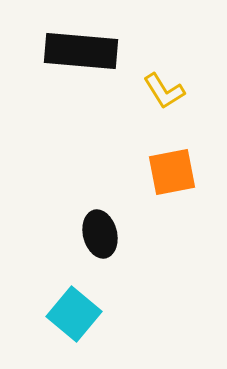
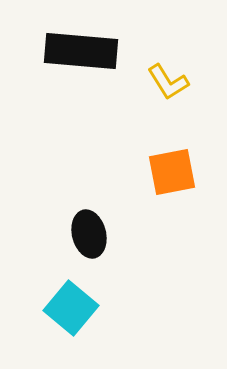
yellow L-shape: moved 4 px right, 9 px up
black ellipse: moved 11 px left
cyan square: moved 3 px left, 6 px up
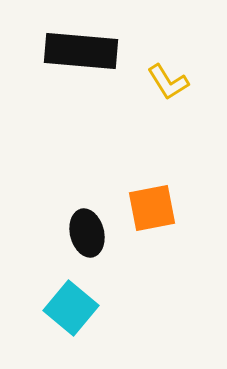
orange square: moved 20 px left, 36 px down
black ellipse: moved 2 px left, 1 px up
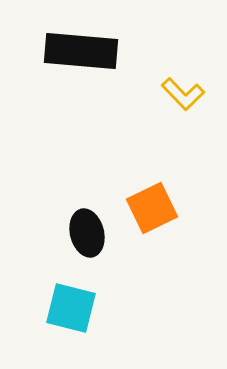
yellow L-shape: moved 15 px right, 12 px down; rotated 12 degrees counterclockwise
orange square: rotated 15 degrees counterclockwise
cyan square: rotated 26 degrees counterclockwise
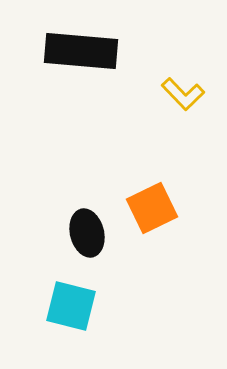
cyan square: moved 2 px up
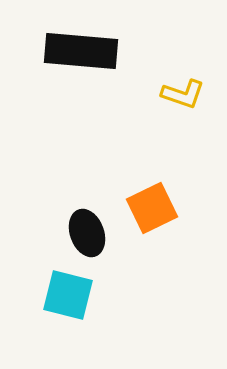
yellow L-shape: rotated 27 degrees counterclockwise
black ellipse: rotated 6 degrees counterclockwise
cyan square: moved 3 px left, 11 px up
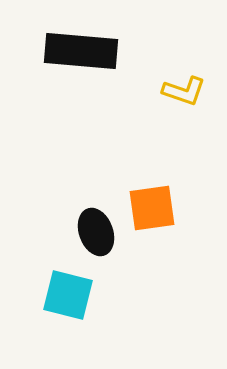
yellow L-shape: moved 1 px right, 3 px up
orange square: rotated 18 degrees clockwise
black ellipse: moved 9 px right, 1 px up
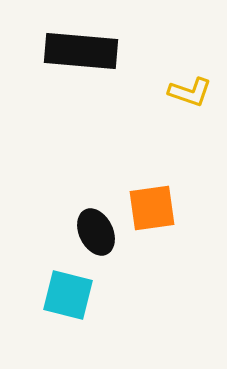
yellow L-shape: moved 6 px right, 1 px down
black ellipse: rotated 6 degrees counterclockwise
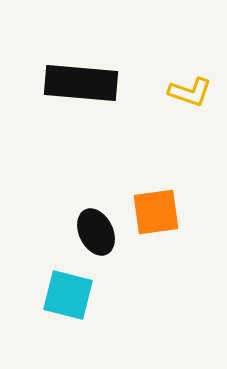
black rectangle: moved 32 px down
orange square: moved 4 px right, 4 px down
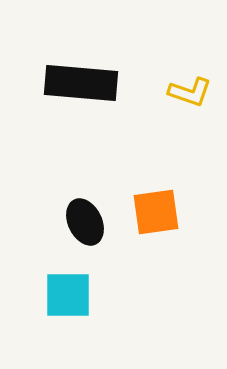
black ellipse: moved 11 px left, 10 px up
cyan square: rotated 14 degrees counterclockwise
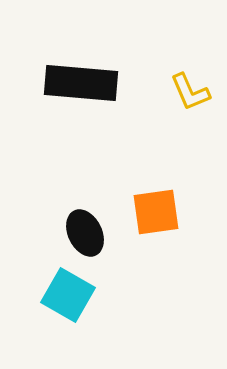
yellow L-shape: rotated 48 degrees clockwise
black ellipse: moved 11 px down
cyan square: rotated 30 degrees clockwise
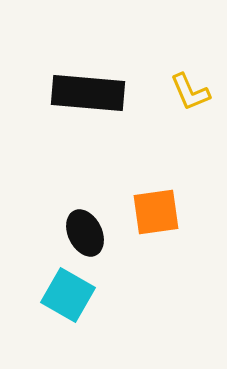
black rectangle: moved 7 px right, 10 px down
